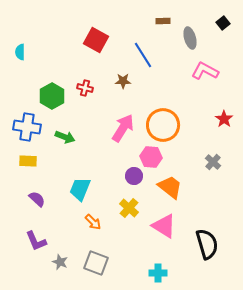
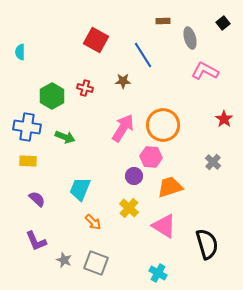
orange trapezoid: rotated 56 degrees counterclockwise
gray star: moved 4 px right, 2 px up
cyan cross: rotated 30 degrees clockwise
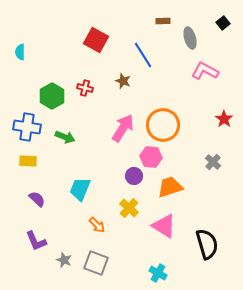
brown star: rotated 21 degrees clockwise
orange arrow: moved 4 px right, 3 px down
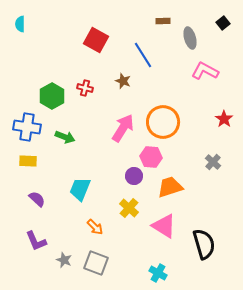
cyan semicircle: moved 28 px up
orange circle: moved 3 px up
orange arrow: moved 2 px left, 2 px down
black semicircle: moved 3 px left
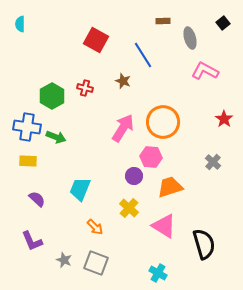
green arrow: moved 9 px left
purple L-shape: moved 4 px left
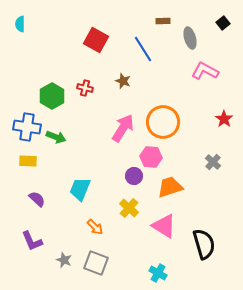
blue line: moved 6 px up
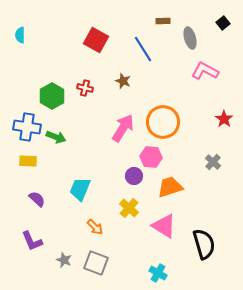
cyan semicircle: moved 11 px down
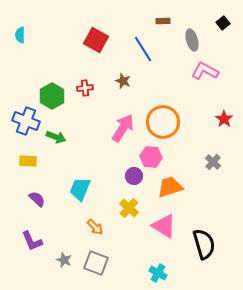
gray ellipse: moved 2 px right, 2 px down
red cross: rotated 21 degrees counterclockwise
blue cross: moved 1 px left, 6 px up; rotated 12 degrees clockwise
